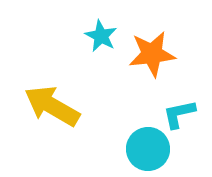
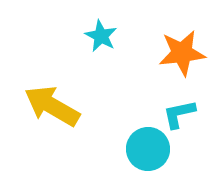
orange star: moved 30 px right, 1 px up
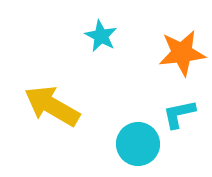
cyan circle: moved 10 px left, 5 px up
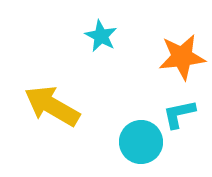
orange star: moved 4 px down
cyan circle: moved 3 px right, 2 px up
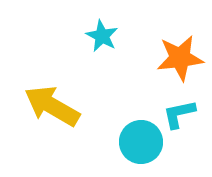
cyan star: moved 1 px right
orange star: moved 2 px left, 1 px down
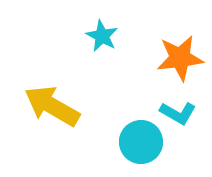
cyan L-shape: moved 1 px left, 1 px up; rotated 138 degrees counterclockwise
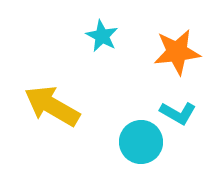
orange star: moved 3 px left, 6 px up
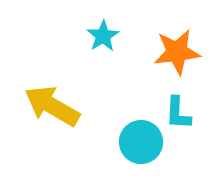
cyan star: moved 1 px right; rotated 12 degrees clockwise
cyan L-shape: rotated 63 degrees clockwise
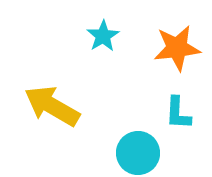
orange star: moved 4 px up
cyan circle: moved 3 px left, 11 px down
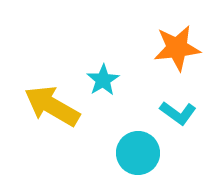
cyan star: moved 44 px down
cyan L-shape: rotated 57 degrees counterclockwise
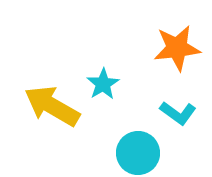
cyan star: moved 4 px down
